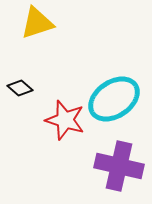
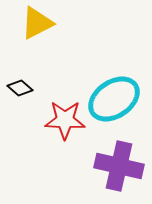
yellow triangle: rotated 9 degrees counterclockwise
red star: rotated 15 degrees counterclockwise
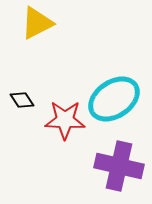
black diamond: moved 2 px right, 12 px down; rotated 15 degrees clockwise
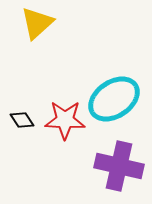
yellow triangle: rotated 15 degrees counterclockwise
black diamond: moved 20 px down
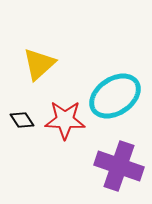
yellow triangle: moved 2 px right, 41 px down
cyan ellipse: moved 1 px right, 3 px up
purple cross: rotated 6 degrees clockwise
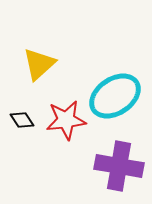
red star: moved 1 px right; rotated 9 degrees counterclockwise
purple cross: rotated 9 degrees counterclockwise
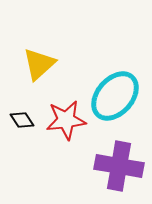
cyan ellipse: rotated 15 degrees counterclockwise
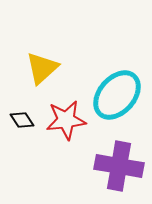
yellow triangle: moved 3 px right, 4 px down
cyan ellipse: moved 2 px right, 1 px up
